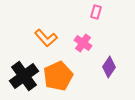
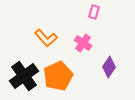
pink rectangle: moved 2 px left
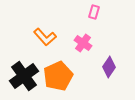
orange L-shape: moved 1 px left, 1 px up
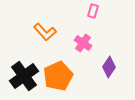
pink rectangle: moved 1 px left, 1 px up
orange L-shape: moved 5 px up
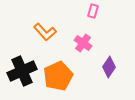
black cross: moved 2 px left, 5 px up; rotated 12 degrees clockwise
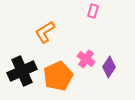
orange L-shape: rotated 100 degrees clockwise
pink cross: moved 3 px right, 16 px down
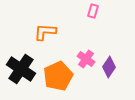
orange L-shape: rotated 35 degrees clockwise
black cross: moved 1 px left, 2 px up; rotated 32 degrees counterclockwise
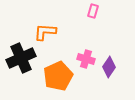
pink cross: rotated 18 degrees counterclockwise
black cross: moved 11 px up; rotated 32 degrees clockwise
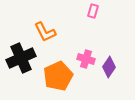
orange L-shape: rotated 120 degrees counterclockwise
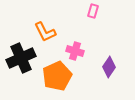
pink cross: moved 11 px left, 8 px up
orange pentagon: moved 1 px left
